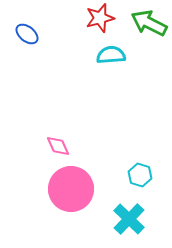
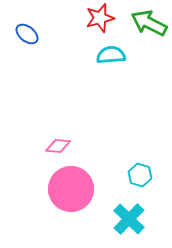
pink diamond: rotated 60 degrees counterclockwise
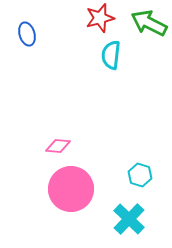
blue ellipse: rotated 35 degrees clockwise
cyan semicircle: rotated 80 degrees counterclockwise
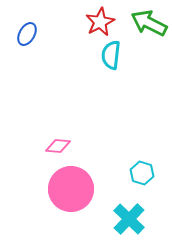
red star: moved 4 px down; rotated 12 degrees counterclockwise
blue ellipse: rotated 45 degrees clockwise
cyan hexagon: moved 2 px right, 2 px up
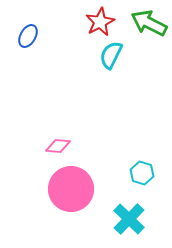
blue ellipse: moved 1 px right, 2 px down
cyan semicircle: rotated 20 degrees clockwise
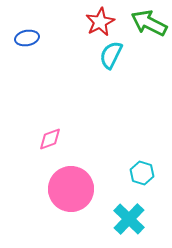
blue ellipse: moved 1 px left, 2 px down; rotated 50 degrees clockwise
pink diamond: moved 8 px left, 7 px up; rotated 25 degrees counterclockwise
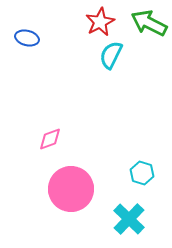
blue ellipse: rotated 25 degrees clockwise
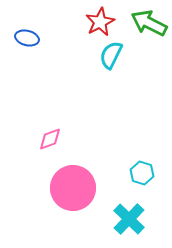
pink circle: moved 2 px right, 1 px up
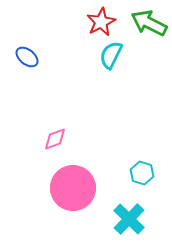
red star: moved 1 px right
blue ellipse: moved 19 px down; rotated 25 degrees clockwise
pink diamond: moved 5 px right
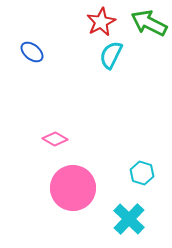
blue ellipse: moved 5 px right, 5 px up
pink diamond: rotated 50 degrees clockwise
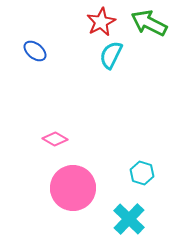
blue ellipse: moved 3 px right, 1 px up
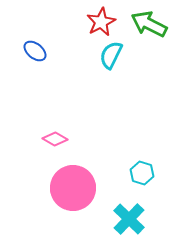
green arrow: moved 1 px down
